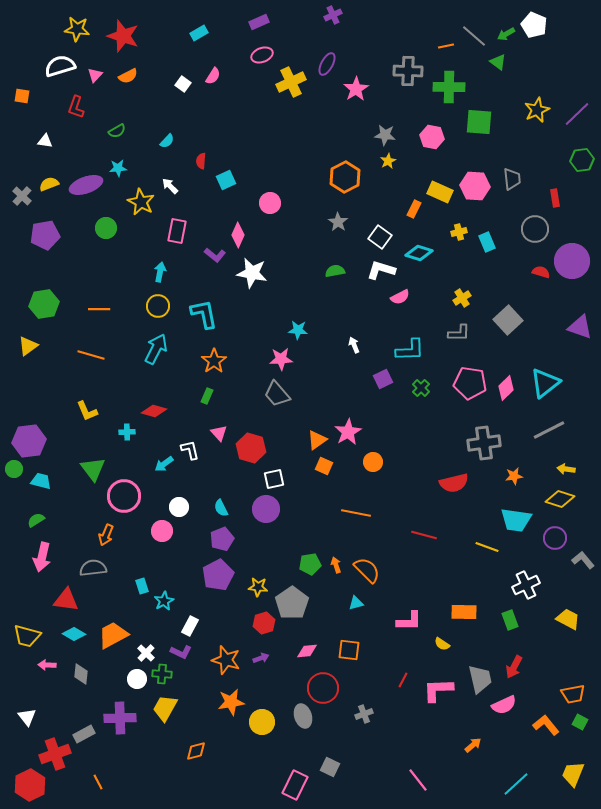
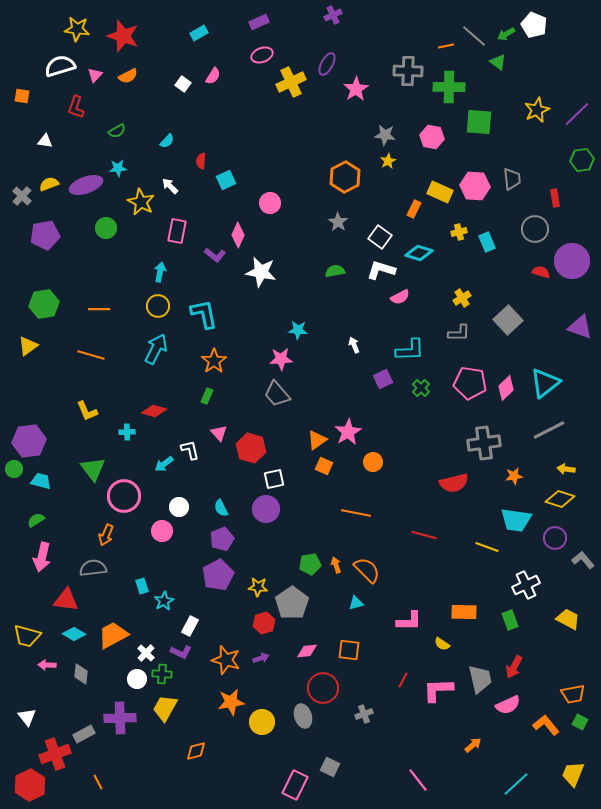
white star at (252, 273): moved 9 px right, 1 px up
pink semicircle at (504, 705): moved 4 px right
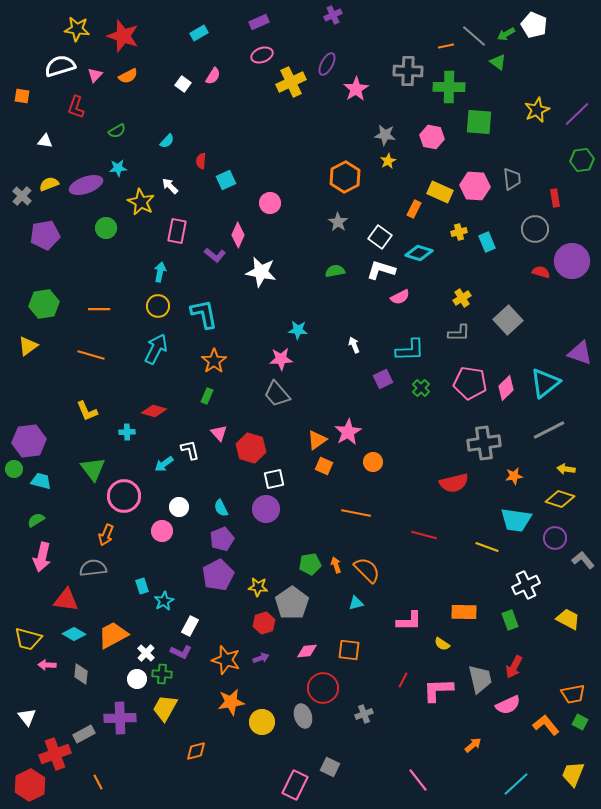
purple triangle at (580, 327): moved 26 px down
yellow trapezoid at (27, 636): moved 1 px right, 3 px down
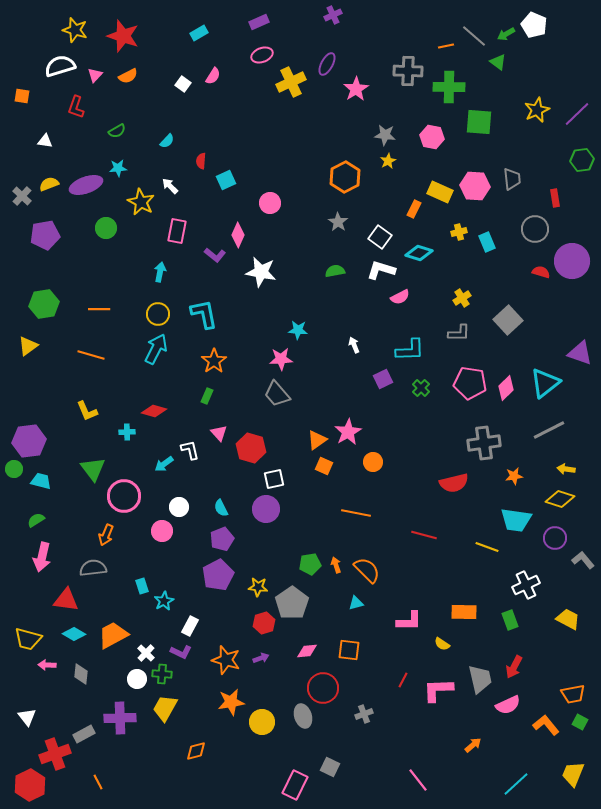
yellow star at (77, 29): moved 2 px left, 1 px down; rotated 10 degrees clockwise
yellow circle at (158, 306): moved 8 px down
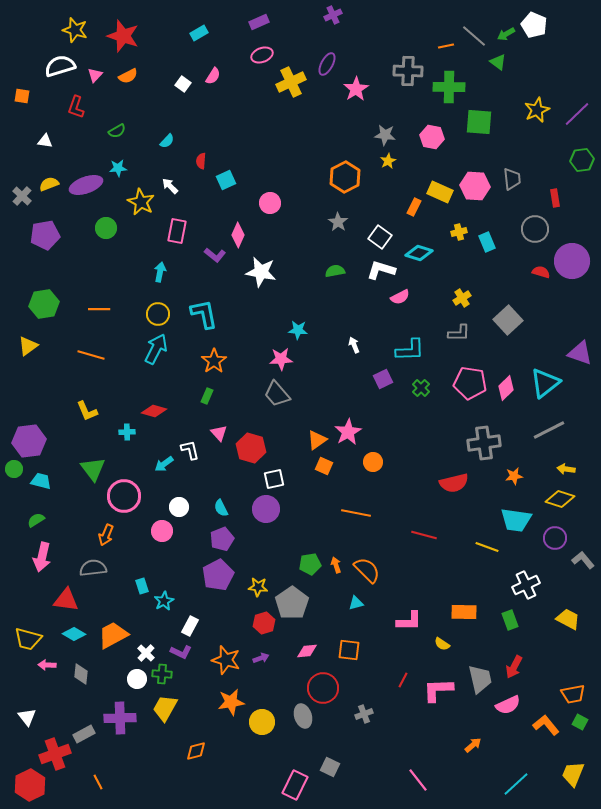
orange rectangle at (414, 209): moved 2 px up
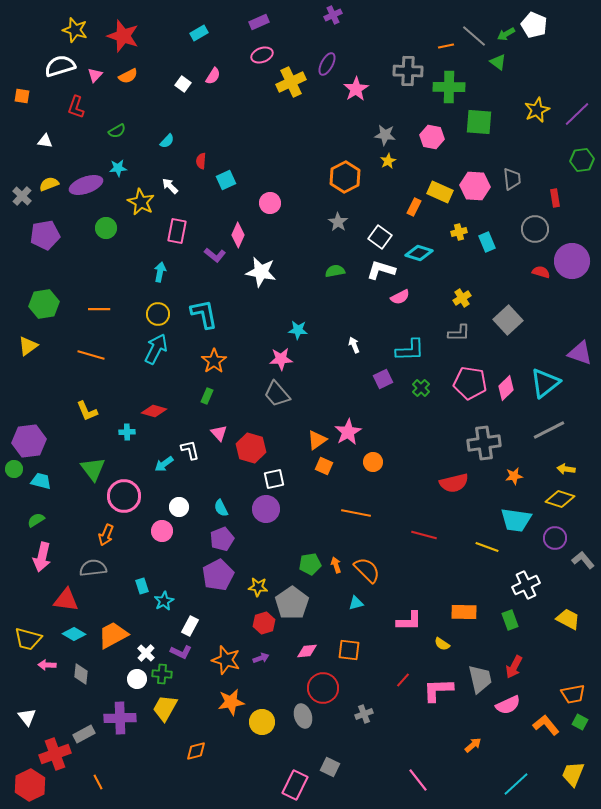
red line at (403, 680): rotated 14 degrees clockwise
